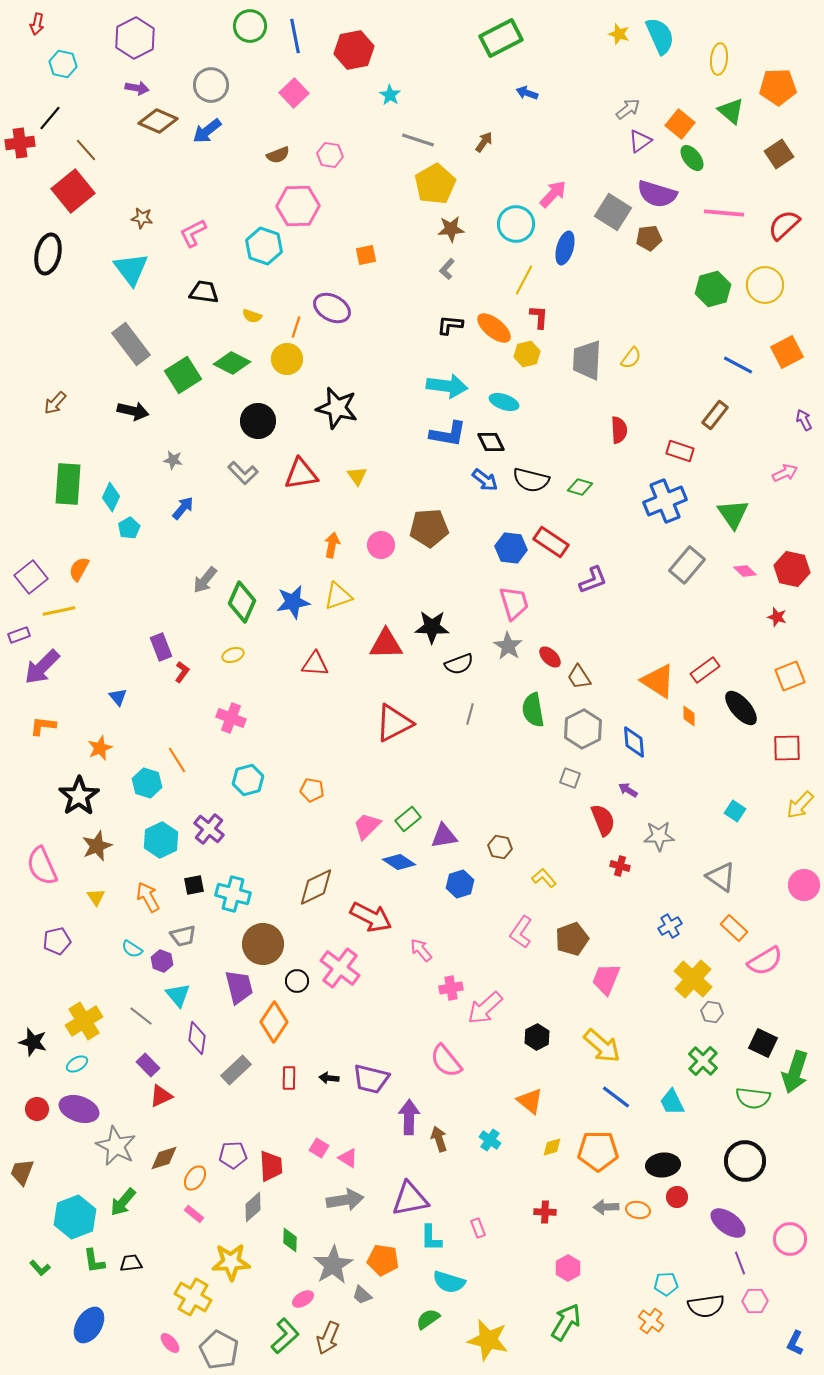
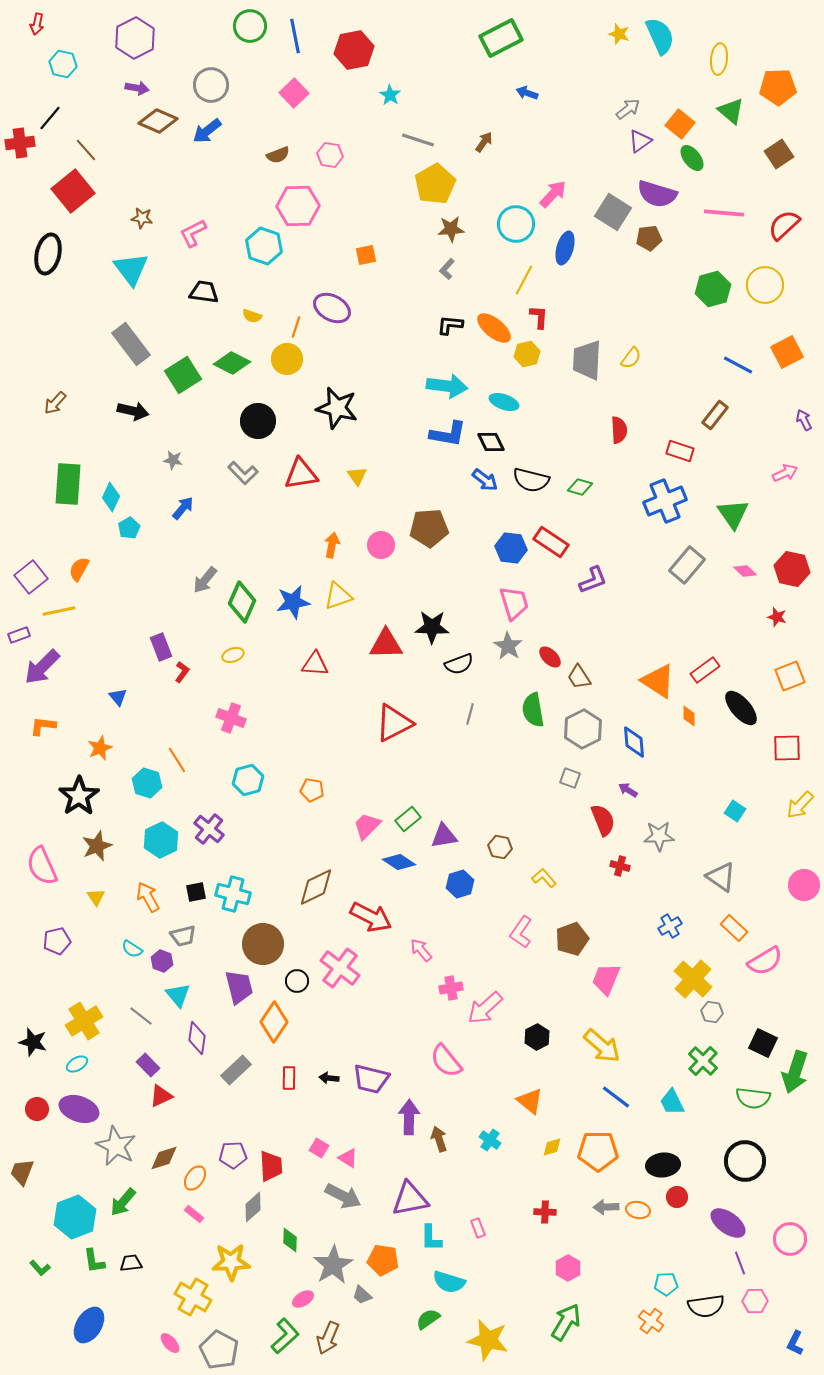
black square at (194, 885): moved 2 px right, 7 px down
gray arrow at (345, 1200): moved 2 px left, 4 px up; rotated 36 degrees clockwise
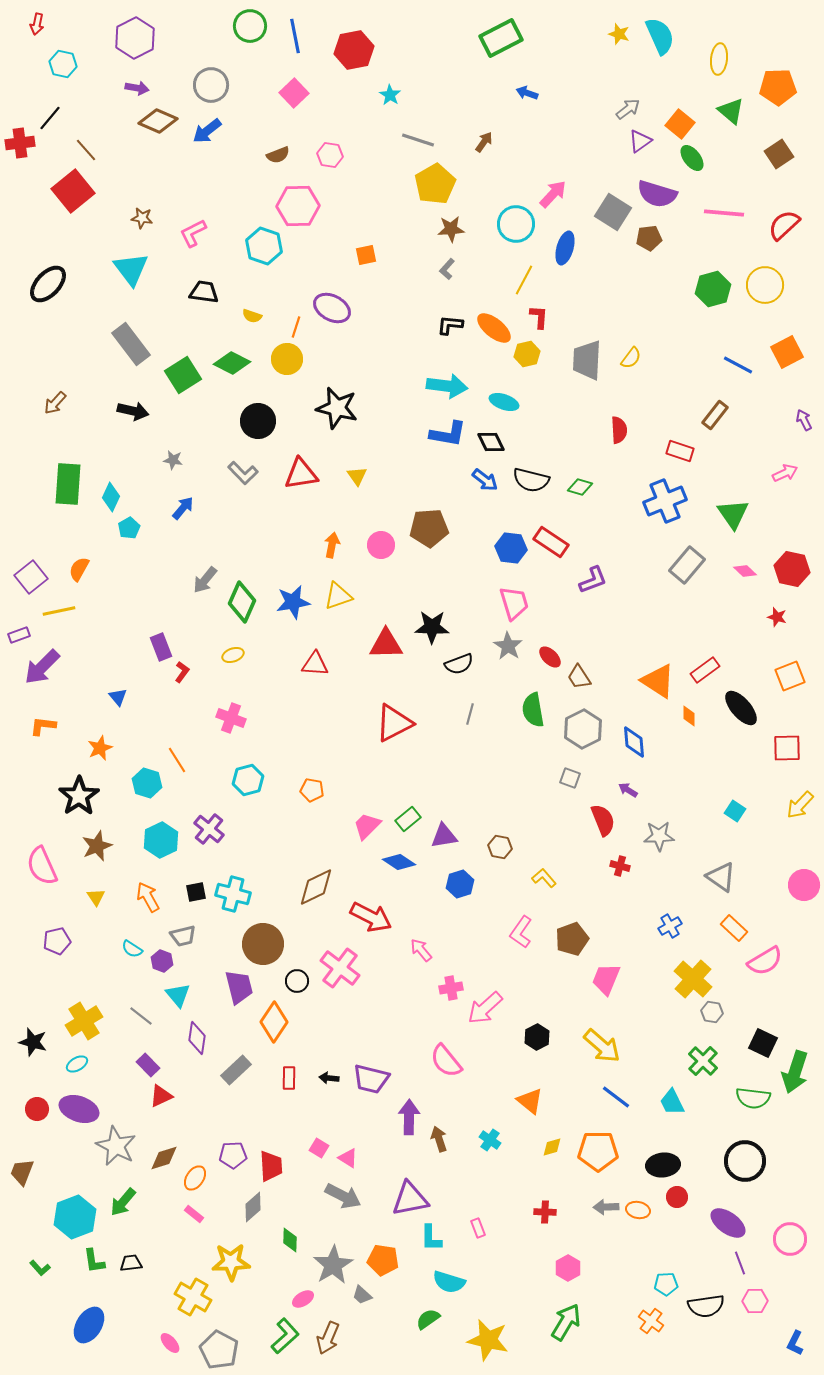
black ellipse at (48, 254): moved 30 px down; rotated 30 degrees clockwise
